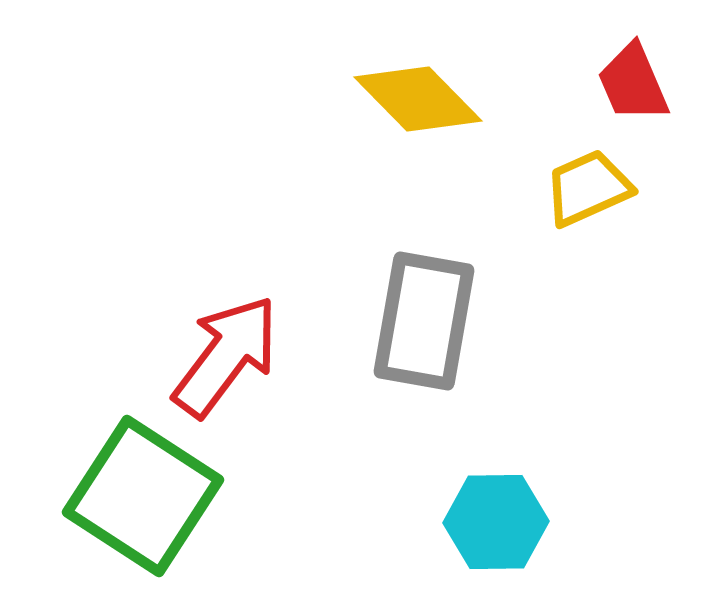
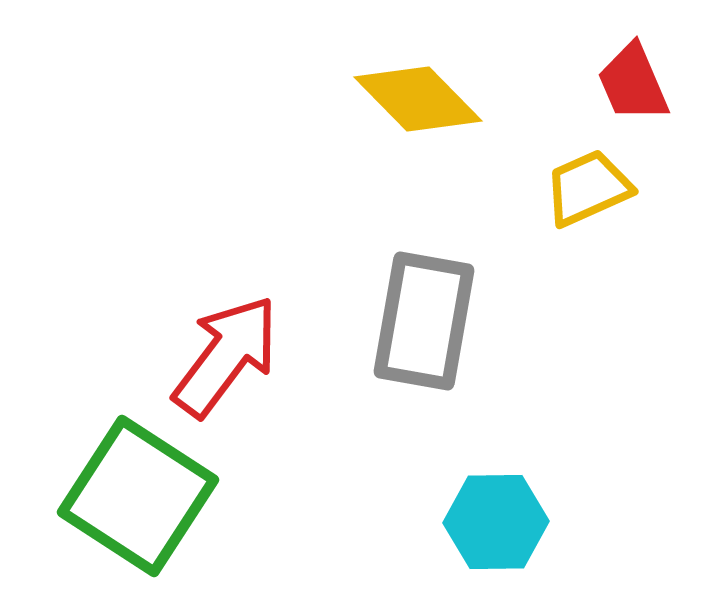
green square: moved 5 px left
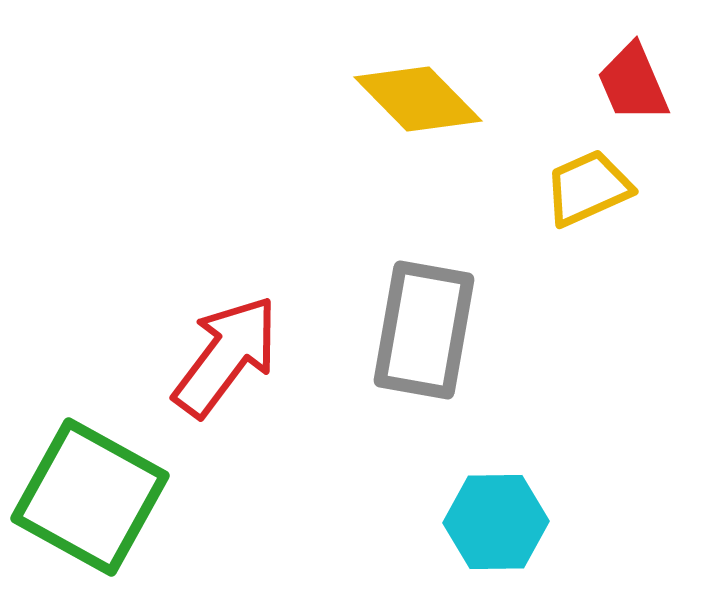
gray rectangle: moved 9 px down
green square: moved 48 px left, 1 px down; rotated 4 degrees counterclockwise
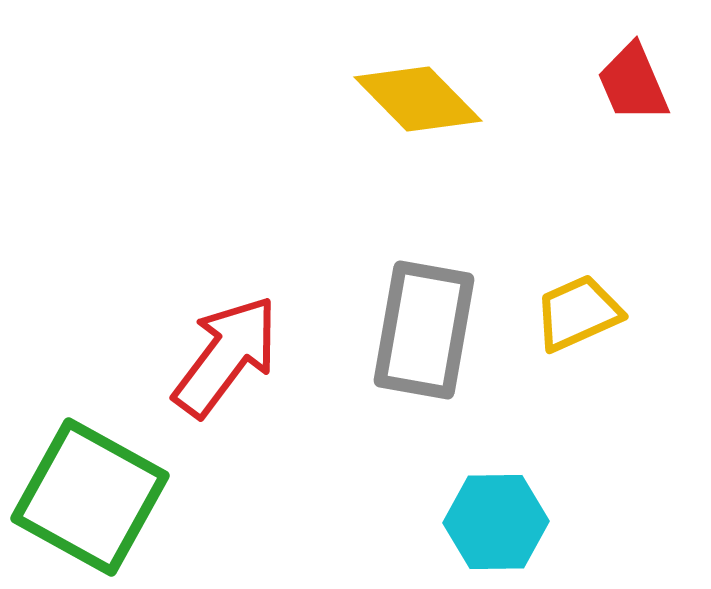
yellow trapezoid: moved 10 px left, 125 px down
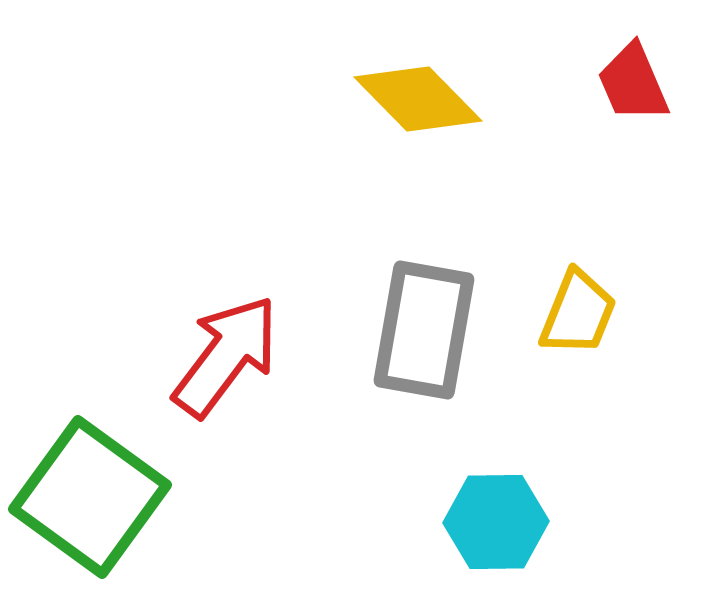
yellow trapezoid: rotated 136 degrees clockwise
green square: rotated 7 degrees clockwise
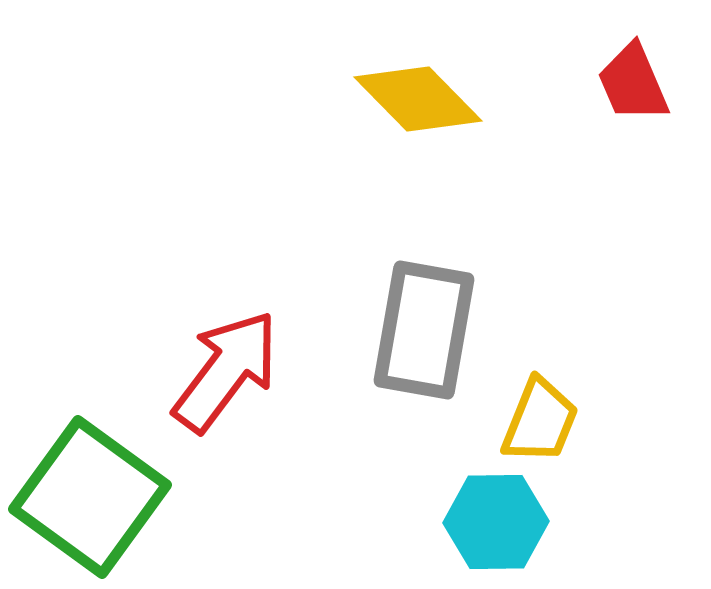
yellow trapezoid: moved 38 px left, 108 px down
red arrow: moved 15 px down
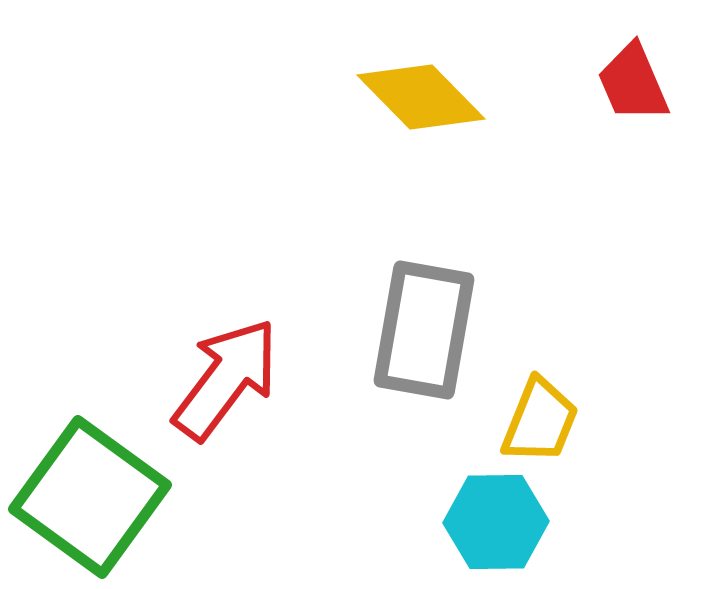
yellow diamond: moved 3 px right, 2 px up
red arrow: moved 8 px down
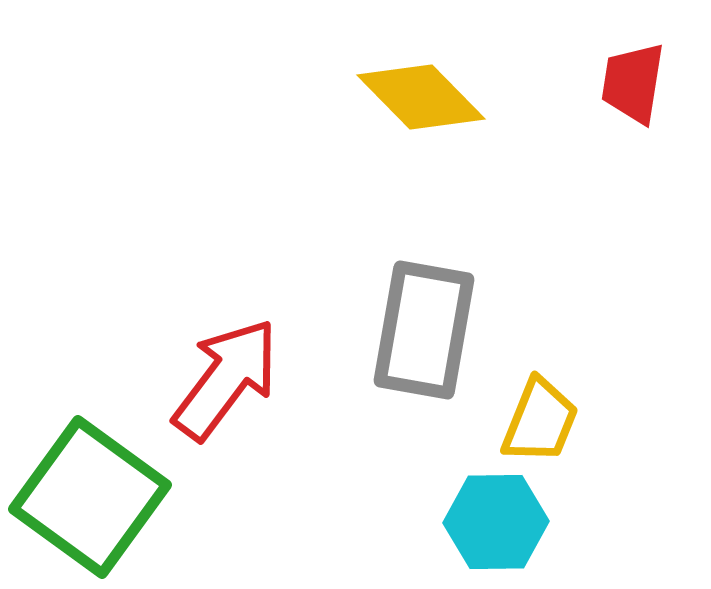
red trapezoid: rotated 32 degrees clockwise
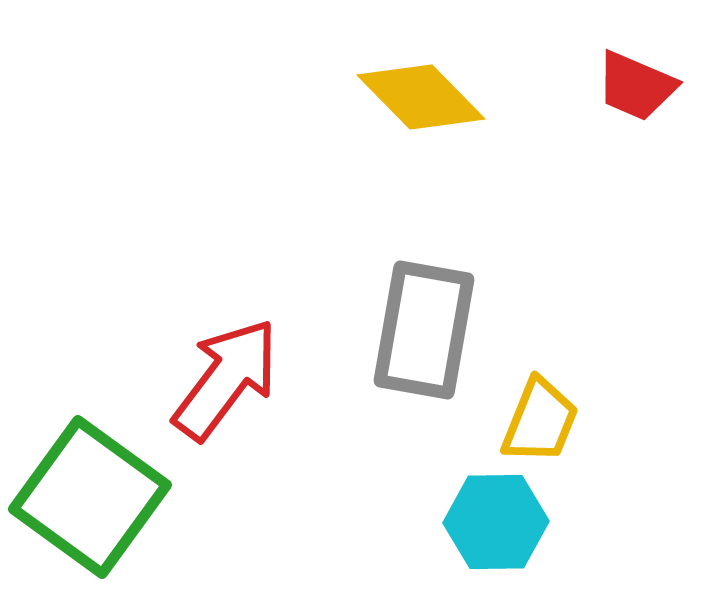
red trapezoid: moved 3 px right, 3 px down; rotated 76 degrees counterclockwise
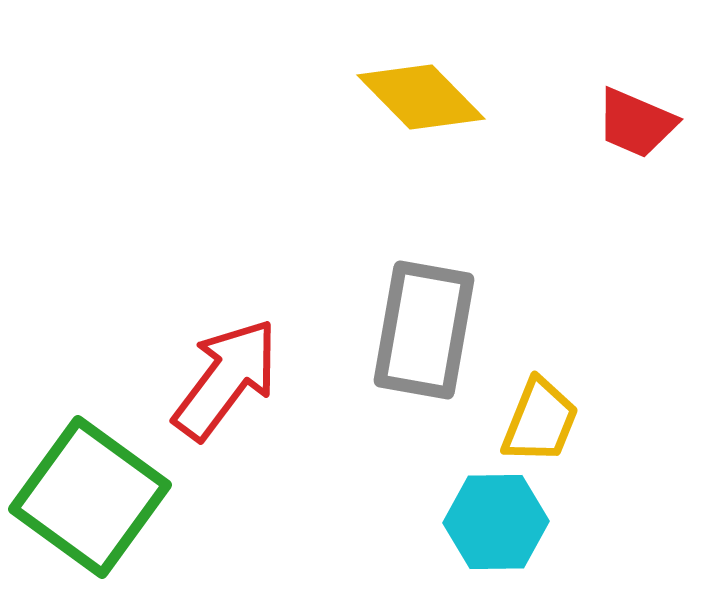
red trapezoid: moved 37 px down
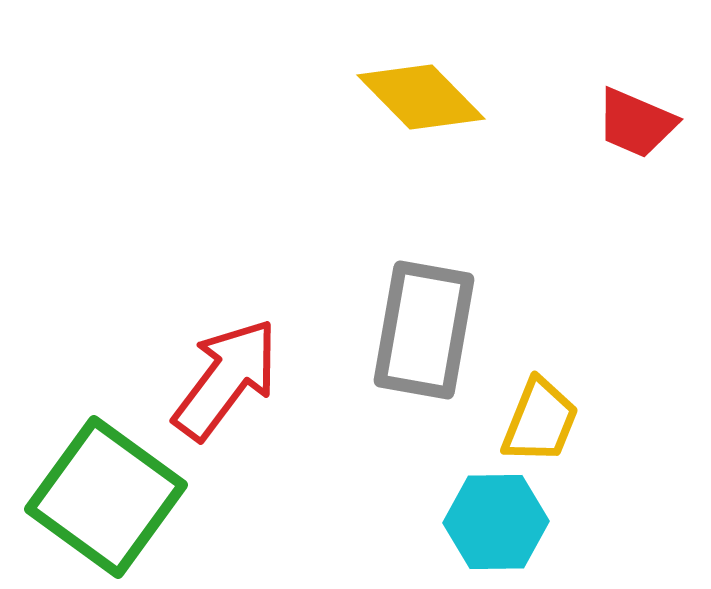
green square: moved 16 px right
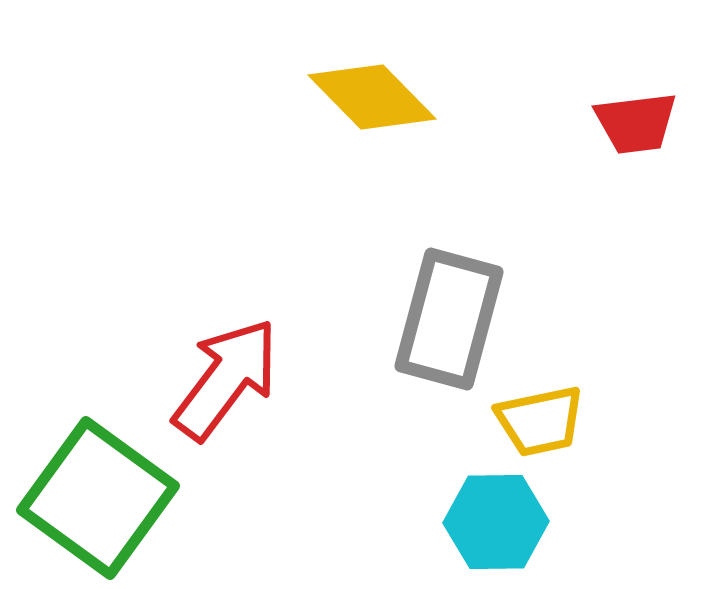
yellow diamond: moved 49 px left
red trapezoid: rotated 30 degrees counterclockwise
gray rectangle: moved 25 px right, 11 px up; rotated 5 degrees clockwise
yellow trapezoid: rotated 56 degrees clockwise
green square: moved 8 px left, 1 px down
